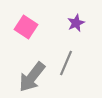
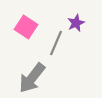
gray line: moved 10 px left, 20 px up
gray arrow: moved 1 px down
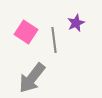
pink square: moved 5 px down
gray line: moved 2 px left, 3 px up; rotated 30 degrees counterclockwise
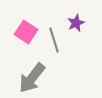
gray line: rotated 10 degrees counterclockwise
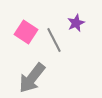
gray line: rotated 10 degrees counterclockwise
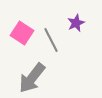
pink square: moved 4 px left, 1 px down
gray line: moved 3 px left
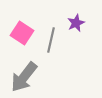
gray line: rotated 40 degrees clockwise
gray arrow: moved 8 px left, 1 px up
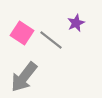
gray line: rotated 65 degrees counterclockwise
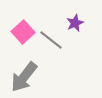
purple star: moved 1 px left
pink square: moved 1 px right, 1 px up; rotated 15 degrees clockwise
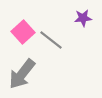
purple star: moved 8 px right, 5 px up; rotated 18 degrees clockwise
gray arrow: moved 2 px left, 3 px up
